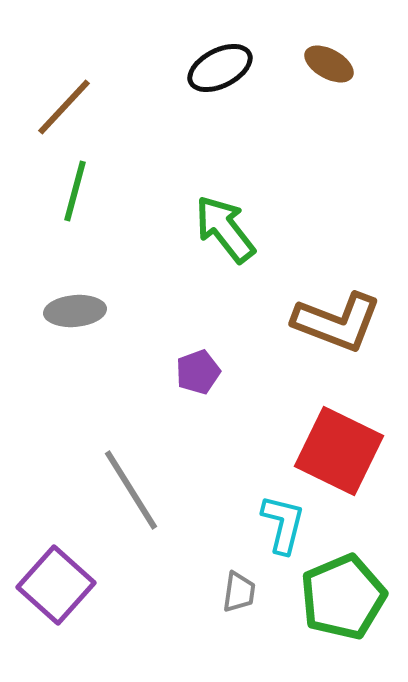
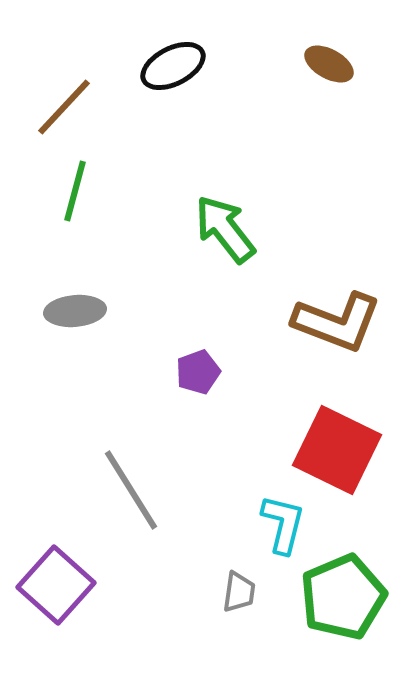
black ellipse: moved 47 px left, 2 px up
red square: moved 2 px left, 1 px up
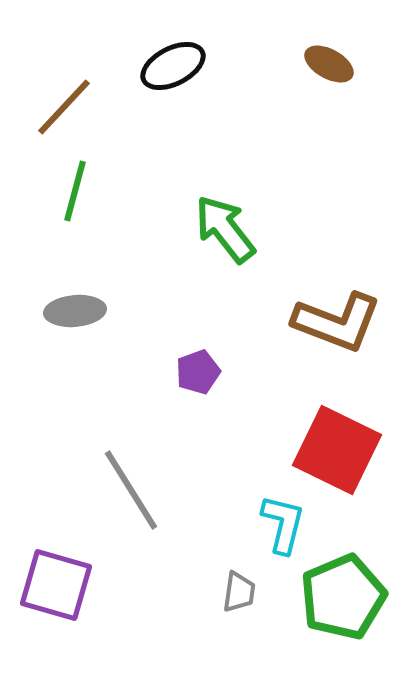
purple square: rotated 26 degrees counterclockwise
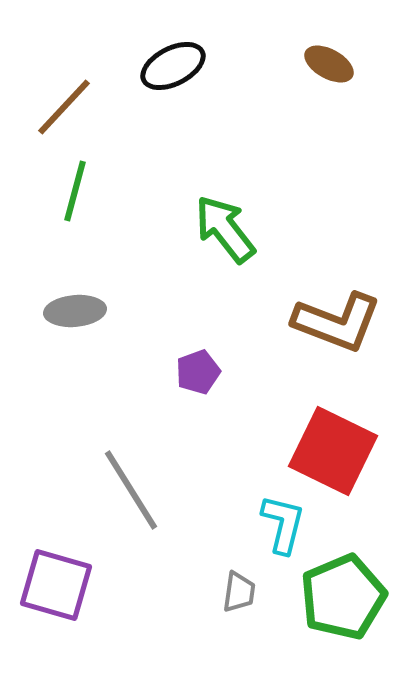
red square: moved 4 px left, 1 px down
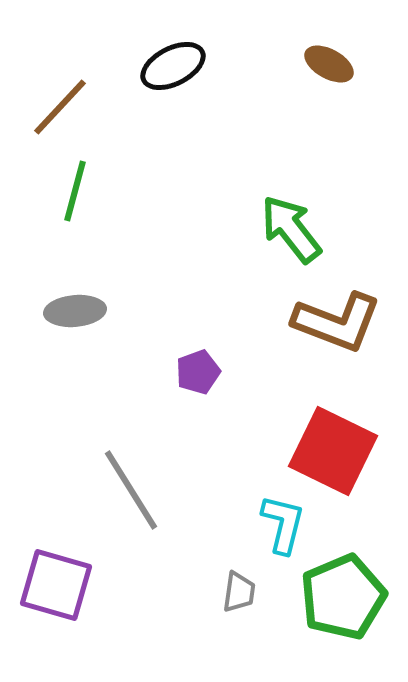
brown line: moved 4 px left
green arrow: moved 66 px right
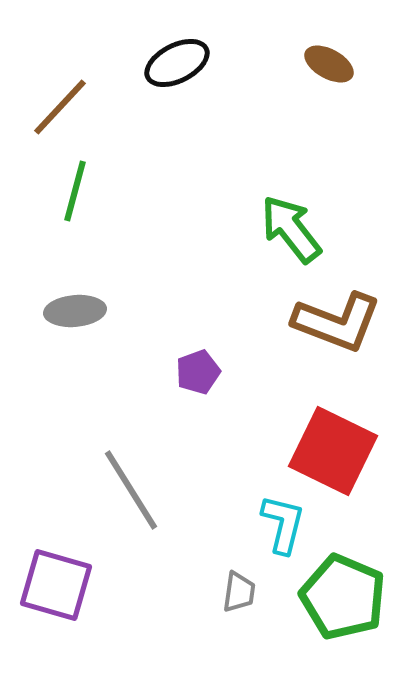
black ellipse: moved 4 px right, 3 px up
green pentagon: rotated 26 degrees counterclockwise
